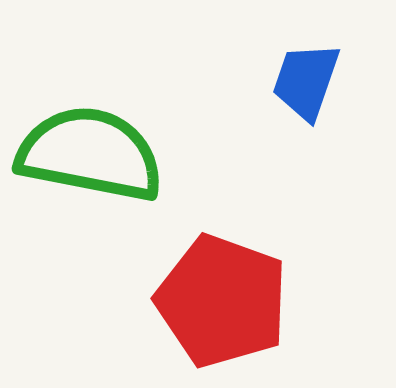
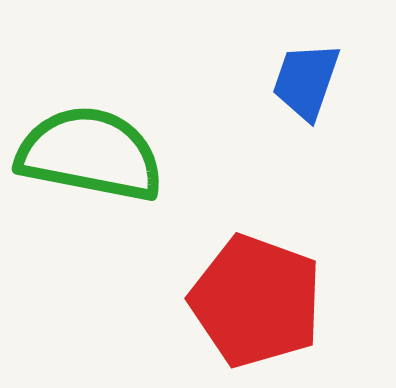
red pentagon: moved 34 px right
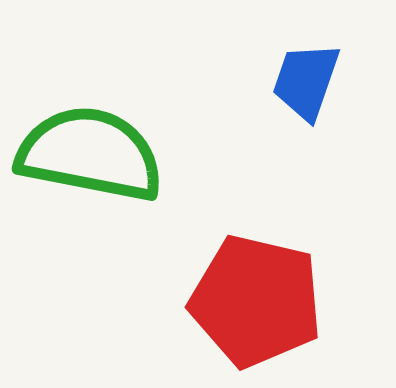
red pentagon: rotated 7 degrees counterclockwise
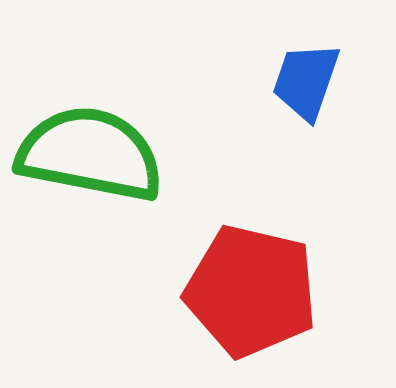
red pentagon: moved 5 px left, 10 px up
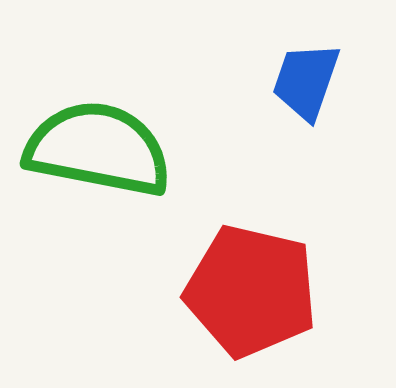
green semicircle: moved 8 px right, 5 px up
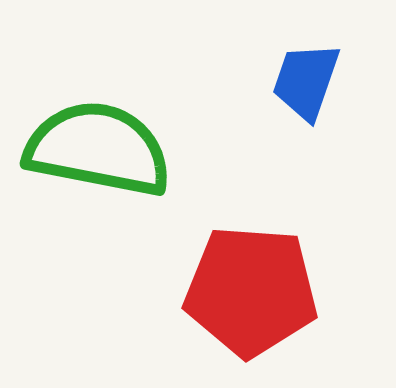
red pentagon: rotated 9 degrees counterclockwise
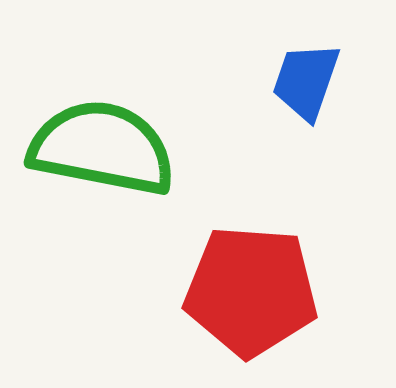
green semicircle: moved 4 px right, 1 px up
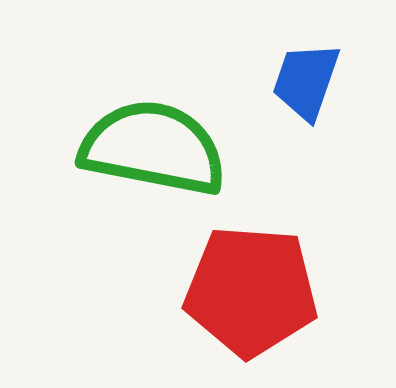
green semicircle: moved 51 px right
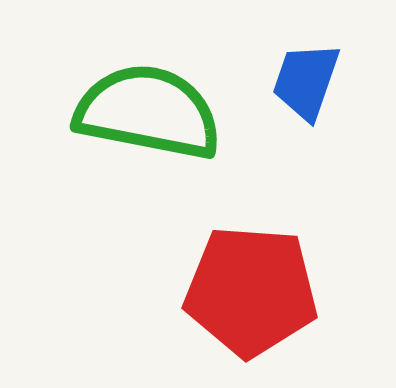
green semicircle: moved 5 px left, 36 px up
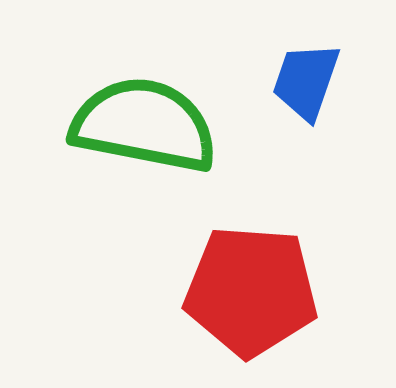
green semicircle: moved 4 px left, 13 px down
